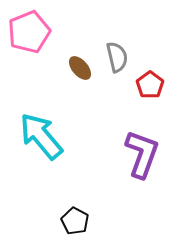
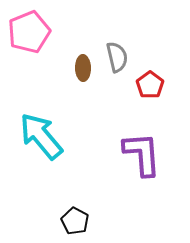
brown ellipse: moved 3 px right; rotated 40 degrees clockwise
purple L-shape: rotated 24 degrees counterclockwise
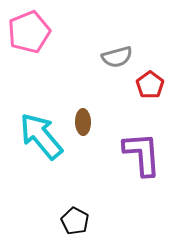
gray semicircle: rotated 88 degrees clockwise
brown ellipse: moved 54 px down
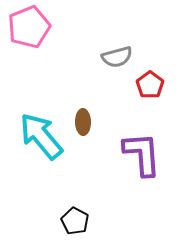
pink pentagon: moved 5 px up
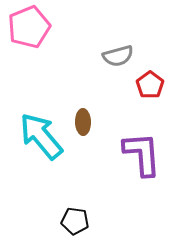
gray semicircle: moved 1 px right, 1 px up
black pentagon: rotated 20 degrees counterclockwise
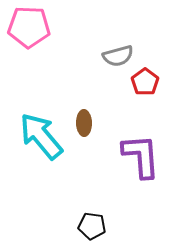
pink pentagon: rotated 24 degrees clockwise
red pentagon: moved 5 px left, 3 px up
brown ellipse: moved 1 px right, 1 px down
purple L-shape: moved 1 px left, 2 px down
black pentagon: moved 17 px right, 5 px down
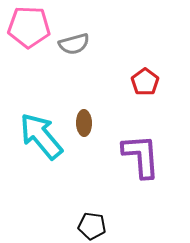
gray semicircle: moved 44 px left, 12 px up
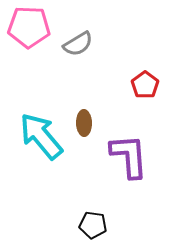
gray semicircle: moved 4 px right; rotated 16 degrees counterclockwise
red pentagon: moved 3 px down
purple L-shape: moved 12 px left
black pentagon: moved 1 px right, 1 px up
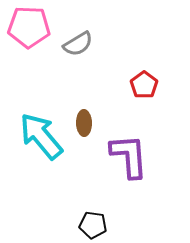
red pentagon: moved 1 px left
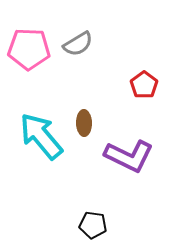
pink pentagon: moved 22 px down
purple L-shape: rotated 120 degrees clockwise
